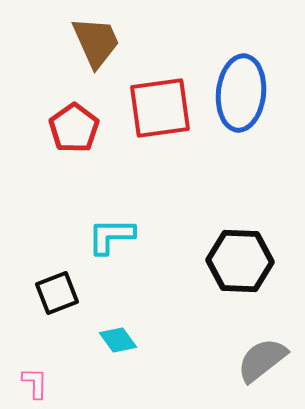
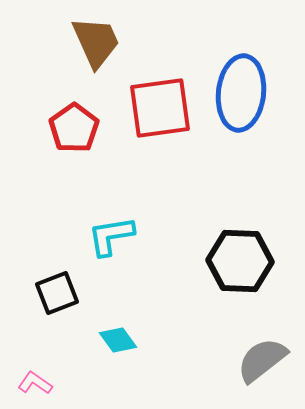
cyan L-shape: rotated 9 degrees counterclockwise
pink L-shape: rotated 56 degrees counterclockwise
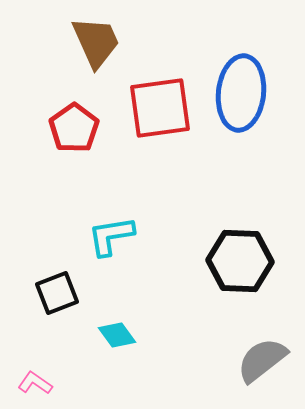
cyan diamond: moved 1 px left, 5 px up
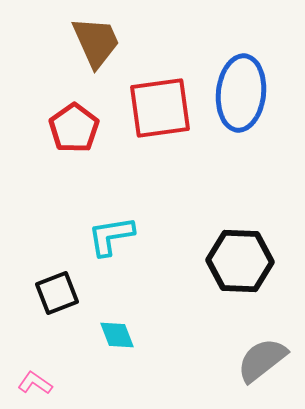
cyan diamond: rotated 15 degrees clockwise
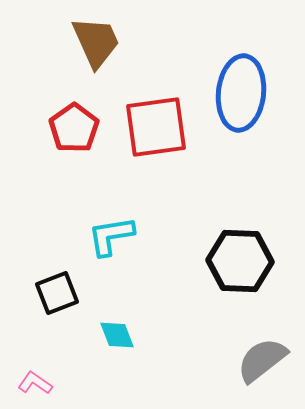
red square: moved 4 px left, 19 px down
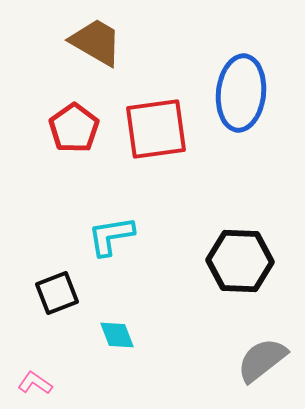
brown trapezoid: rotated 36 degrees counterclockwise
red square: moved 2 px down
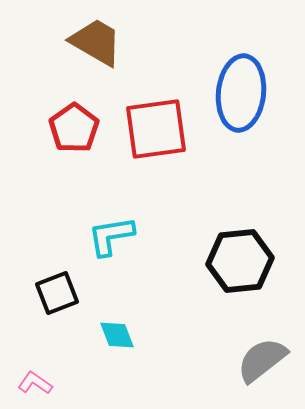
black hexagon: rotated 8 degrees counterclockwise
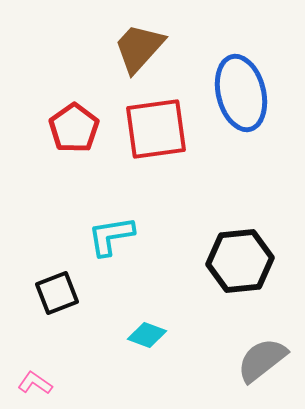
brown trapezoid: moved 43 px right, 6 px down; rotated 78 degrees counterclockwise
blue ellipse: rotated 20 degrees counterclockwise
cyan diamond: moved 30 px right; rotated 48 degrees counterclockwise
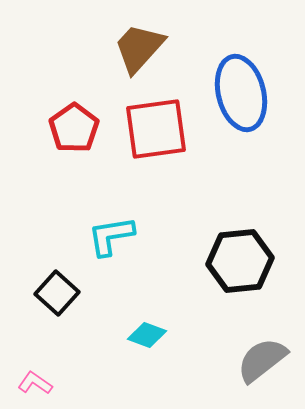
black square: rotated 27 degrees counterclockwise
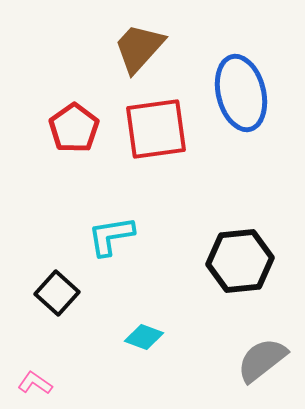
cyan diamond: moved 3 px left, 2 px down
